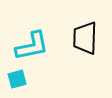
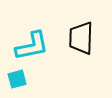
black trapezoid: moved 4 px left
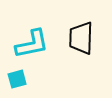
cyan L-shape: moved 2 px up
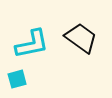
black trapezoid: rotated 124 degrees clockwise
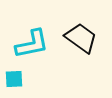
cyan square: moved 3 px left; rotated 12 degrees clockwise
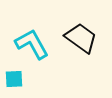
cyan L-shape: rotated 108 degrees counterclockwise
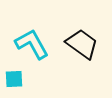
black trapezoid: moved 1 px right, 6 px down
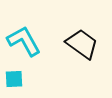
cyan L-shape: moved 8 px left, 3 px up
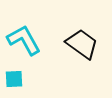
cyan L-shape: moved 1 px up
